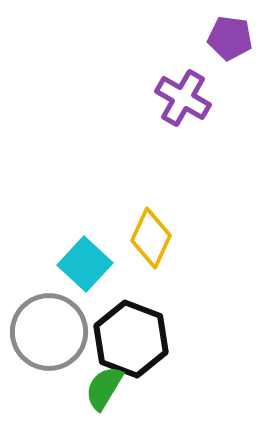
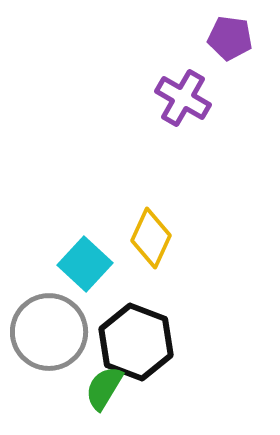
black hexagon: moved 5 px right, 3 px down
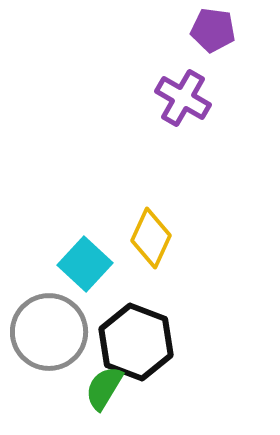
purple pentagon: moved 17 px left, 8 px up
